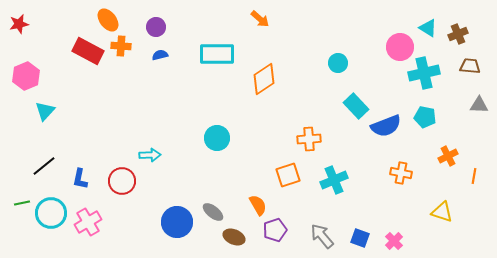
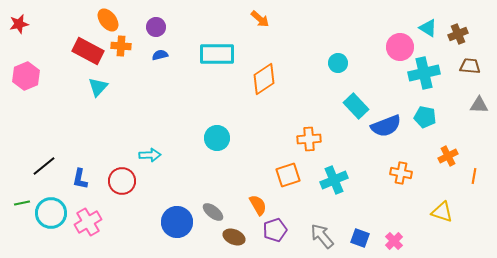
cyan triangle at (45, 111): moved 53 px right, 24 px up
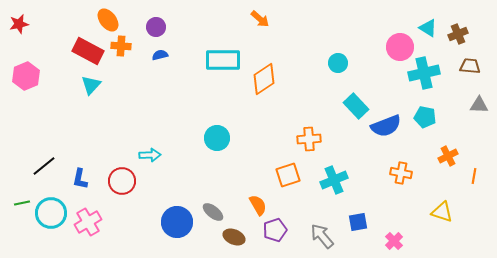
cyan rectangle at (217, 54): moved 6 px right, 6 px down
cyan triangle at (98, 87): moved 7 px left, 2 px up
blue square at (360, 238): moved 2 px left, 16 px up; rotated 30 degrees counterclockwise
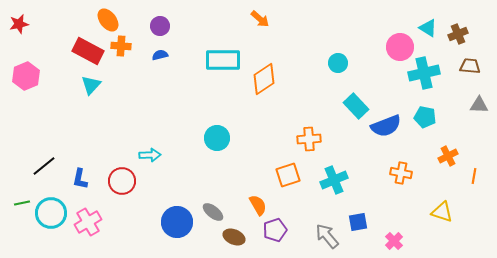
purple circle at (156, 27): moved 4 px right, 1 px up
gray arrow at (322, 236): moved 5 px right
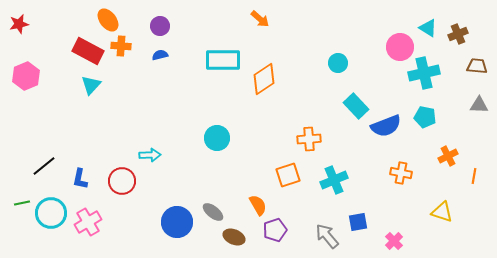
brown trapezoid at (470, 66): moved 7 px right
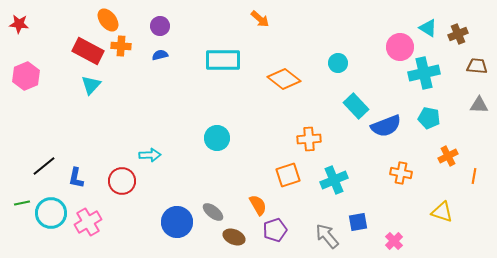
red star at (19, 24): rotated 18 degrees clockwise
orange diamond at (264, 79): moved 20 px right; rotated 72 degrees clockwise
cyan pentagon at (425, 117): moved 4 px right, 1 px down
blue L-shape at (80, 179): moved 4 px left, 1 px up
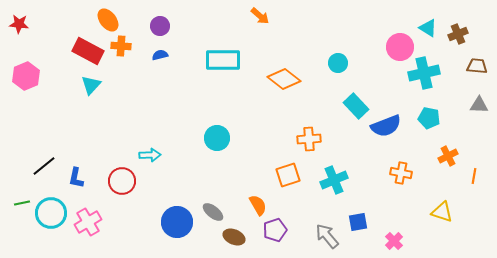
orange arrow at (260, 19): moved 3 px up
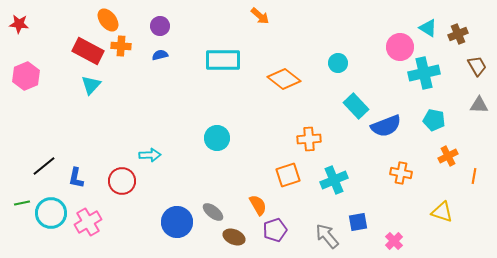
brown trapezoid at (477, 66): rotated 55 degrees clockwise
cyan pentagon at (429, 118): moved 5 px right, 2 px down
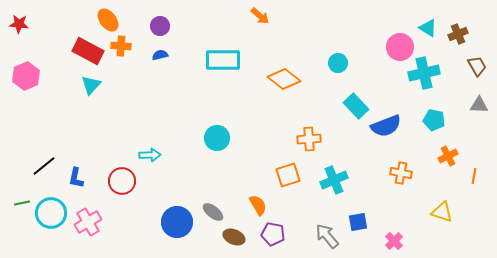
purple pentagon at (275, 230): moved 2 px left, 4 px down; rotated 30 degrees clockwise
